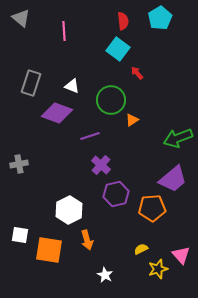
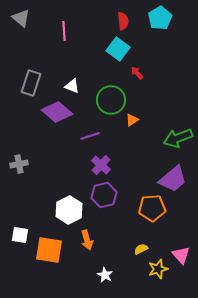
purple diamond: moved 1 px up; rotated 20 degrees clockwise
purple hexagon: moved 12 px left, 1 px down
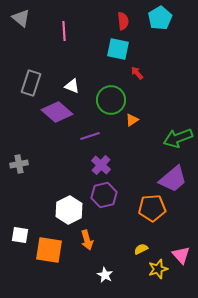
cyan square: rotated 25 degrees counterclockwise
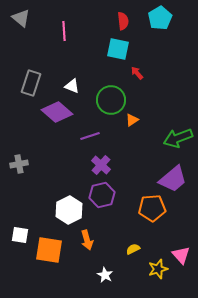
purple hexagon: moved 2 px left
yellow semicircle: moved 8 px left
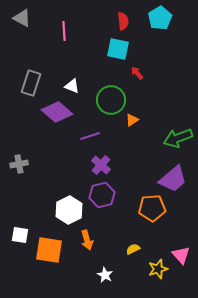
gray triangle: moved 1 px right; rotated 12 degrees counterclockwise
